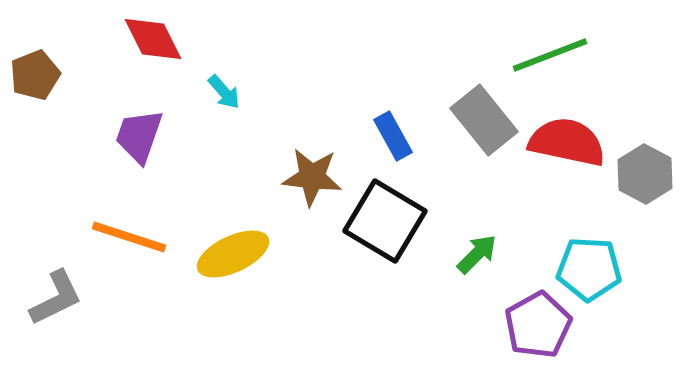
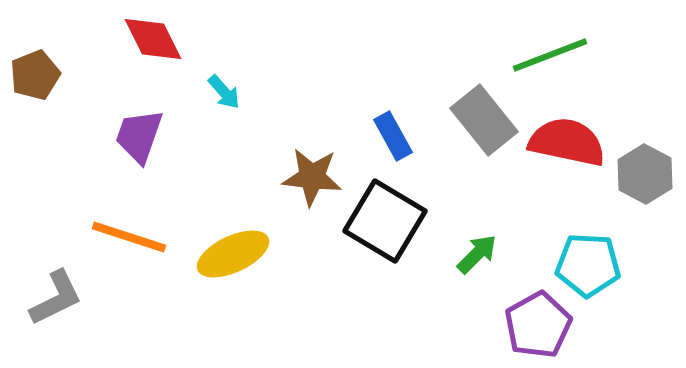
cyan pentagon: moved 1 px left, 4 px up
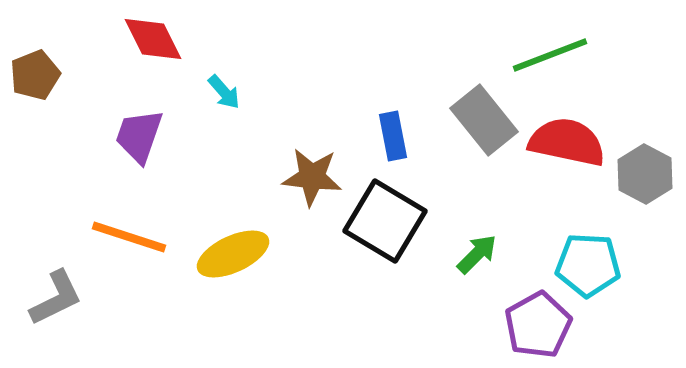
blue rectangle: rotated 18 degrees clockwise
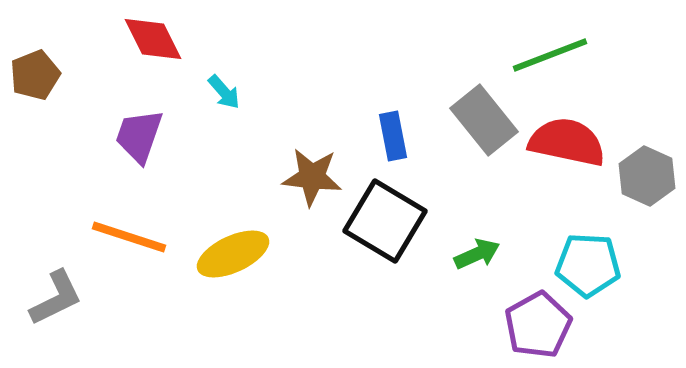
gray hexagon: moved 2 px right, 2 px down; rotated 4 degrees counterclockwise
green arrow: rotated 21 degrees clockwise
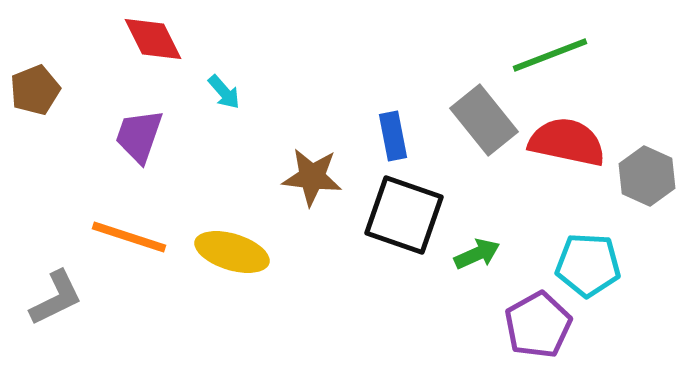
brown pentagon: moved 15 px down
black square: moved 19 px right, 6 px up; rotated 12 degrees counterclockwise
yellow ellipse: moved 1 px left, 2 px up; rotated 42 degrees clockwise
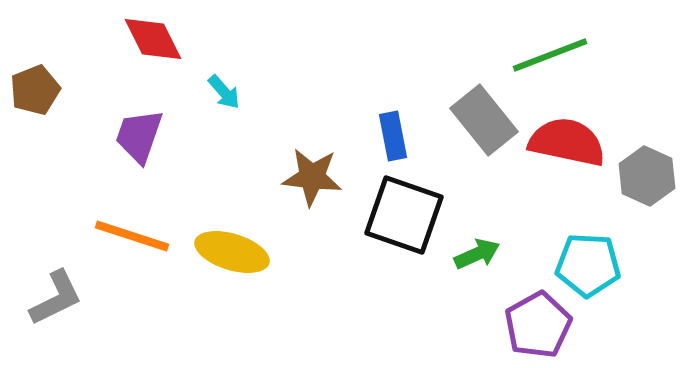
orange line: moved 3 px right, 1 px up
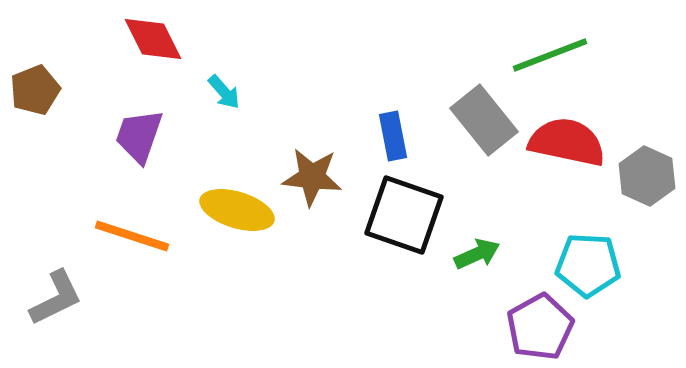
yellow ellipse: moved 5 px right, 42 px up
purple pentagon: moved 2 px right, 2 px down
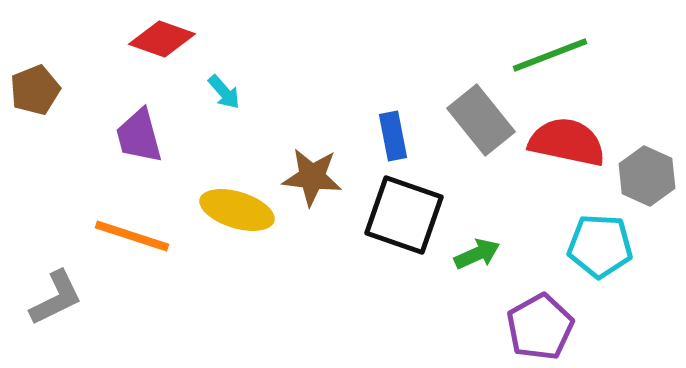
red diamond: moved 9 px right; rotated 44 degrees counterclockwise
gray rectangle: moved 3 px left
purple trapezoid: rotated 34 degrees counterclockwise
cyan pentagon: moved 12 px right, 19 px up
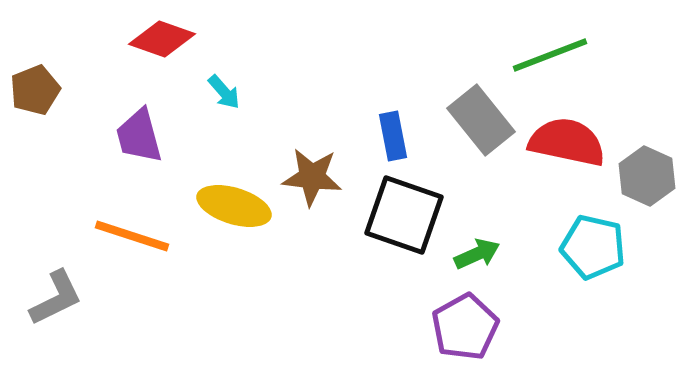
yellow ellipse: moved 3 px left, 4 px up
cyan pentagon: moved 7 px left, 1 px down; rotated 10 degrees clockwise
purple pentagon: moved 75 px left
